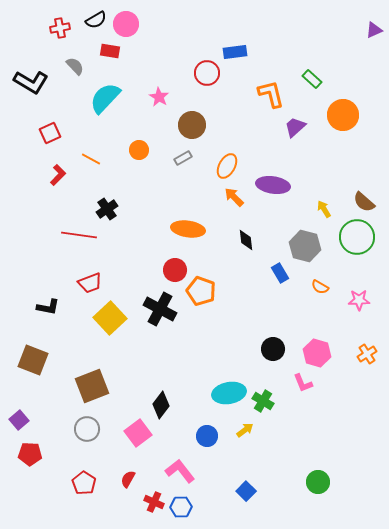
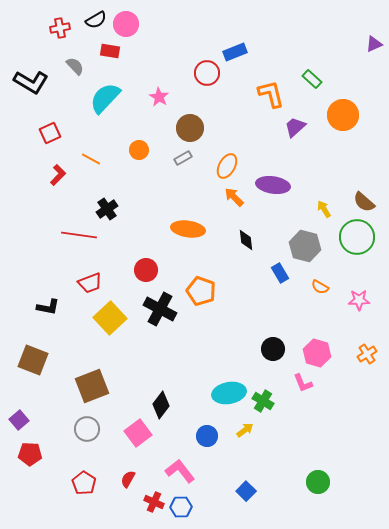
purple triangle at (374, 30): moved 14 px down
blue rectangle at (235, 52): rotated 15 degrees counterclockwise
brown circle at (192, 125): moved 2 px left, 3 px down
red circle at (175, 270): moved 29 px left
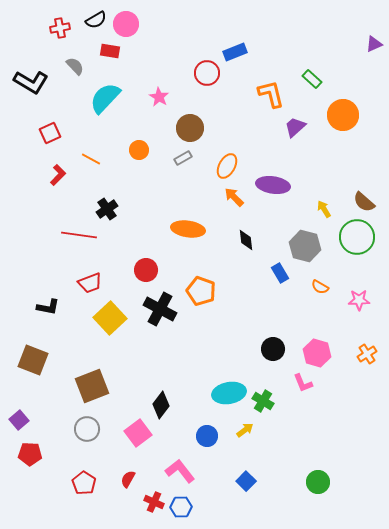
blue square at (246, 491): moved 10 px up
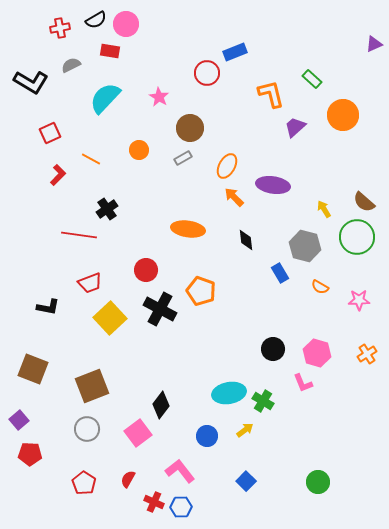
gray semicircle at (75, 66): moved 4 px left, 1 px up; rotated 72 degrees counterclockwise
brown square at (33, 360): moved 9 px down
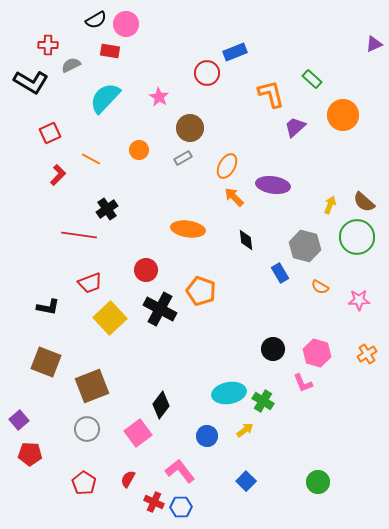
red cross at (60, 28): moved 12 px left, 17 px down; rotated 12 degrees clockwise
yellow arrow at (324, 209): moved 6 px right, 4 px up; rotated 54 degrees clockwise
brown square at (33, 369): moved 13 px right, 7 px up
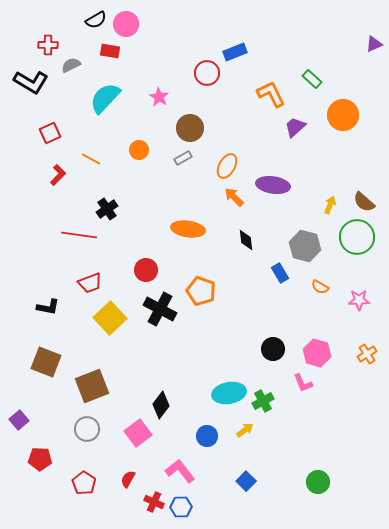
orange L-shape at (271, 94): rotated 12 degrees counterclockwise
green cross at (263, 401): rotated 30 degrees clockwise
red pentagon at (30, 454): moved 10 px right, 5 px down
